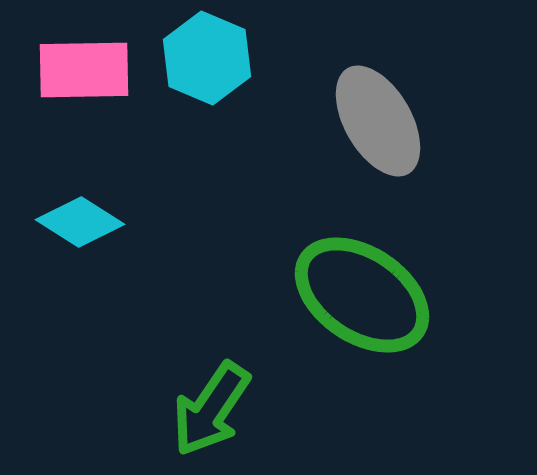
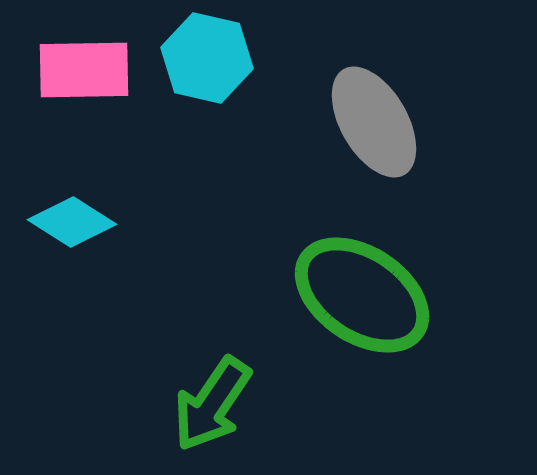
cyan hexagon: rotated 10 degrees counterclockwise
gray ellipse: moved 4 px left, 1 px down
cyan diamond: moved 8 px left
green arrow: moved 1 px right, 5 px up
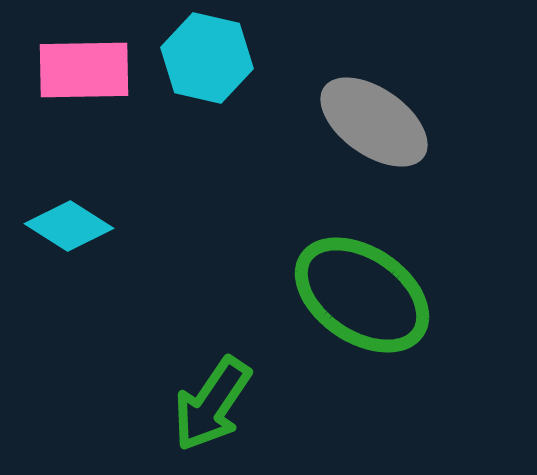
gray ellipse: rotated 25 degrees counterclockwise
cyan diamond: moved 3 px left, 4 px down
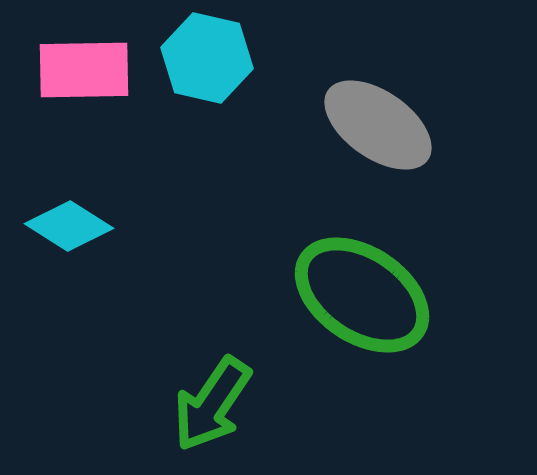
gray ellipse: moved 4 px right, 3 px down
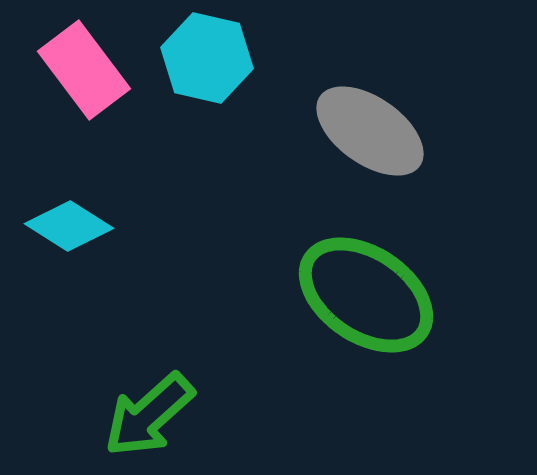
pink rectangle: rotated 54 degrees clockwise
gray ellipse: moved 8 px left, 6 px down
green ellipse: moved 4 px right
green arrow: moved 63 px left, 11 px down; rotated 14 degrees clockwise
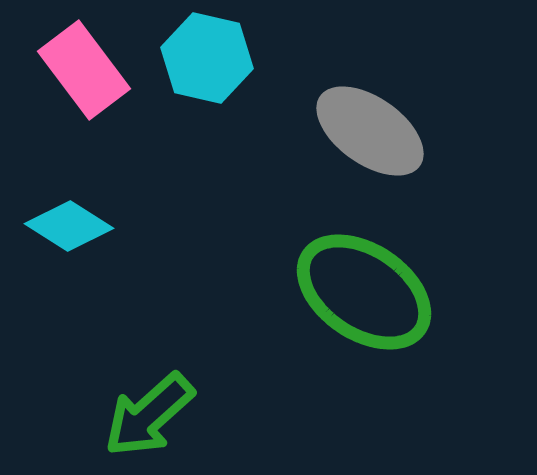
green ellipse: moved 2 px left, 3 px up
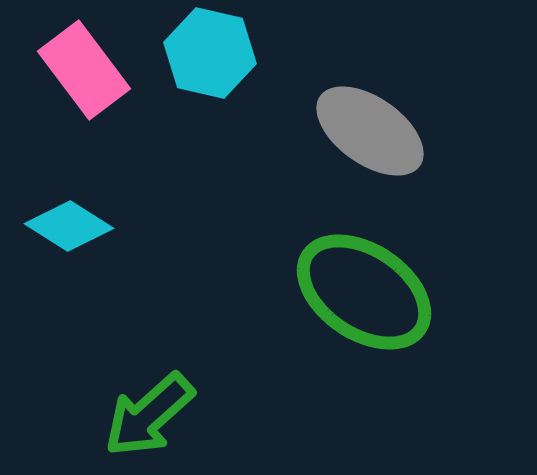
cyan hexagon: moved 3 px right, 5 px up
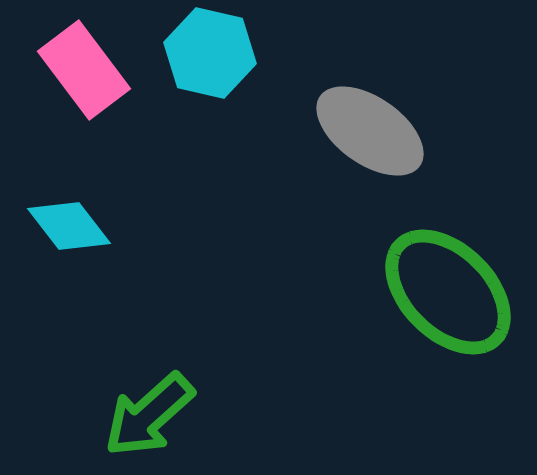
cyan diamond: rotated 20 degrees clockwise
green ellipse: moved 84 px right; rotated 11 degrees clockwise
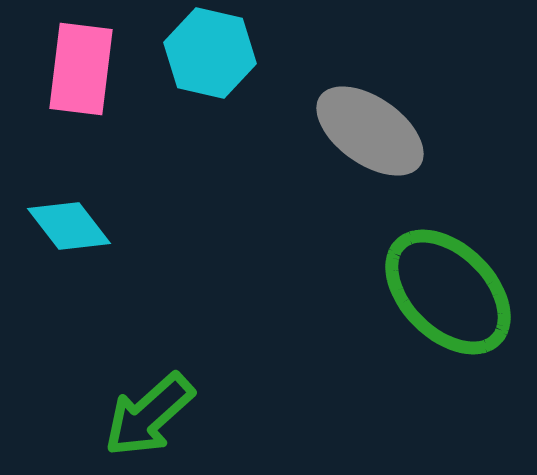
pink rectangle: moved 3 px left, 1 px up; rotated 44 degrees clockwise
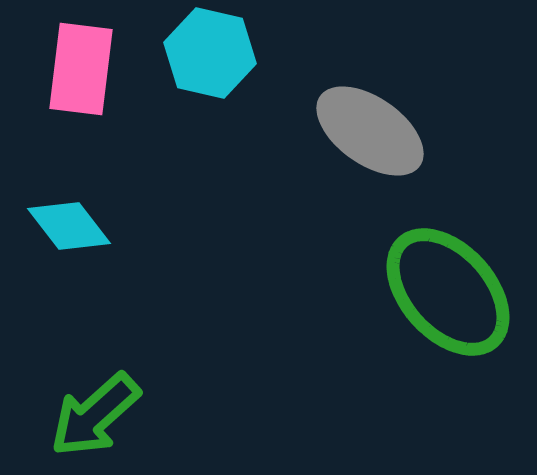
green ellipse: rotated 3 degrees clockwise
green arrow: moved 54 px left
